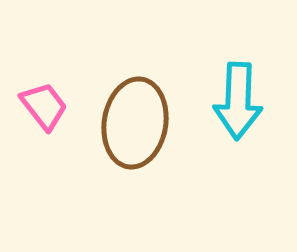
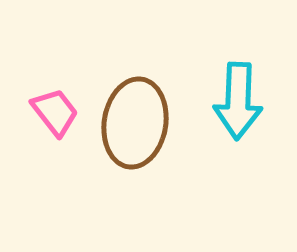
pink trapezoid: moved 11 px right, 6 px down
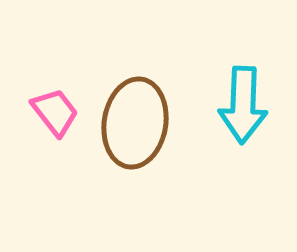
cyan arrow: moved 5 px right, 4 px down
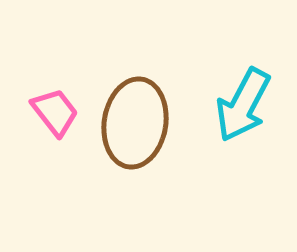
cyan arrow: rotated 26 degrees clockwise
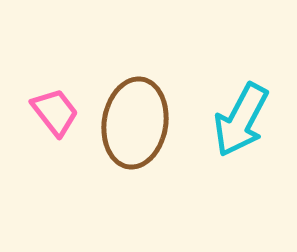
cyan arrow: moved 2 px left, 15 px down
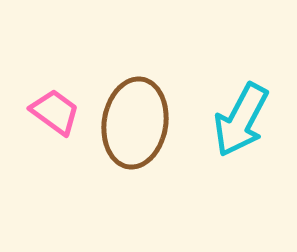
pink trapezoid: rotated 16 degrees counterclockwise
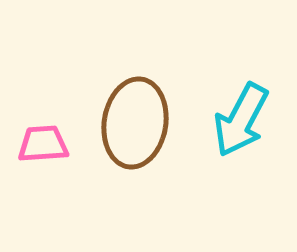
pink trapezoid: moved 12 px left, 32 px down; rotated 40 degrees counterclockwise
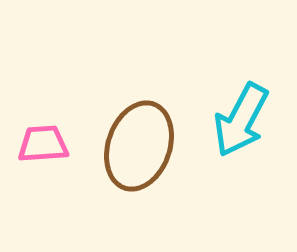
brown ellipse: moved 4 px right, 23 px down; rotated 10 degrees clockwise
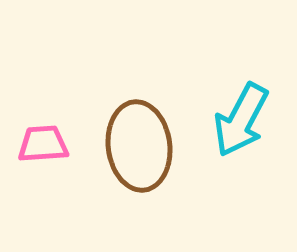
brown ellipse: rotated 26 degrees counterclockwise
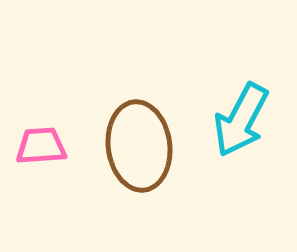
pink trapezoid: moved 2 px left, 2 px down
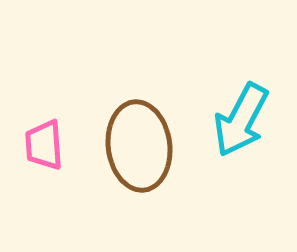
pink trapezoid: moved 3 px right, 1 px up; rotated 90 degrees counterclockwise
